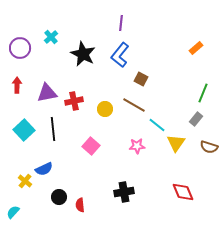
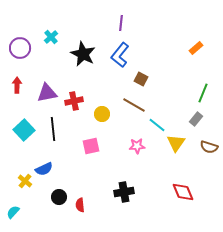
yellow circle: moved 3 px left, 5 px down
pink square: rotated 36 degrees clockwise
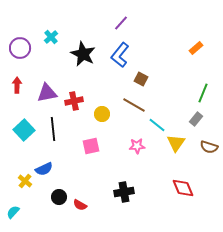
purple line: rotated 35 degrees clockwise
red diamond: moved 4 px up
red semicircle: rotated 56 degrees counterclockwise
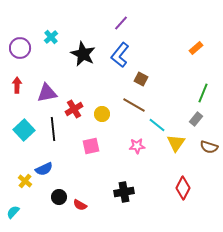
red cross: moved 8 px down; rotated 18 degrees counterclockwise
red diamond: rotated 50 degrees clockwise
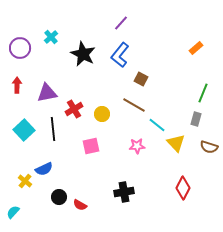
gray rectangle: rotated 24 degrees counterclockwise
yellow triangle: rotated 18 degrees counterclockwise
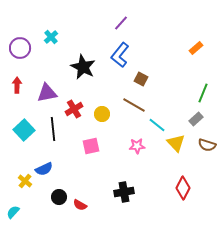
black star: moved 13 px down
gray rectangle: rotated 32 degrees clockwise
brown semicircle: moved 2 px left, 2 px up
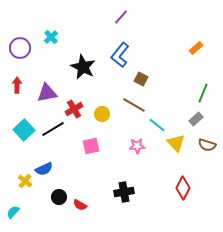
purple line: moved 6 px up
black line: rotated 65 degrees clockwise
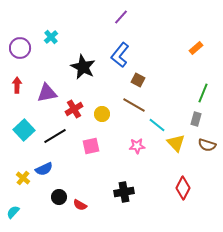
brown square: moved 3 px left, 1 px down
gray rectangle: rotated 32 degrees counterclockwise
black line: moved 2 px right, 7 px down
yellow cross: moved 2 px left, 3 px up
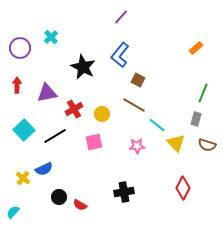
pink square: moved 3 px right, 4 px up
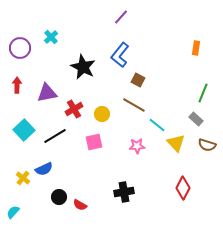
orange rectangle: rotated 40 degrees counterclockwise
gray rectangle: rotated 64 degrees counterclockwise
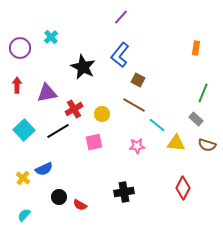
black line: moved 3 px right, 5 px up
yellow triangle: rotated 42 degrees counterclockwise
cyan semicircle: moved 11 px right, 3 px down
